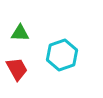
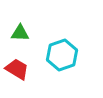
red trapezoid: rotated 30 degrees counterclockwise
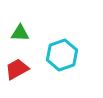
red trapezoid: rotated 60 degrees counterclockwise
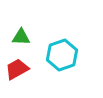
green triangle: moved 1 px right, 4 px down
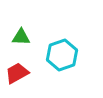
red trapezoid: moved 4 px down
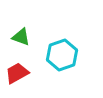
green triangle: rotated 18 degrees clockwise
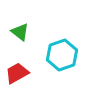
green triangle: moved 1 px left, 5 px up; rotated 18 degrees clockwise
